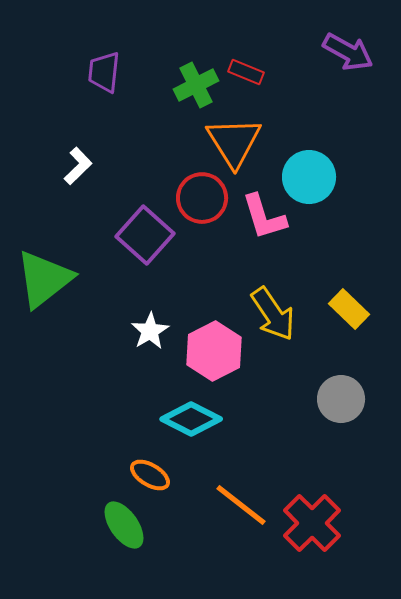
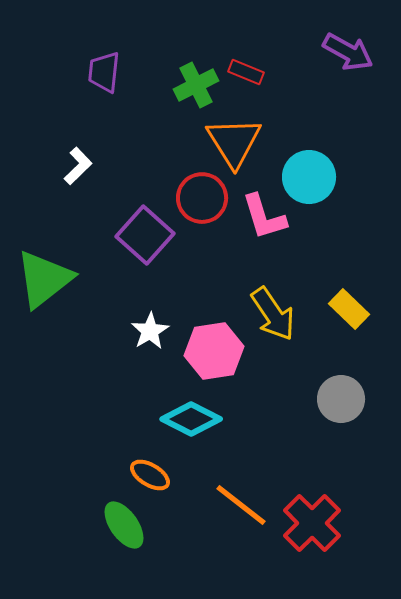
pink hexagon: rotated 18 degrees clockwise
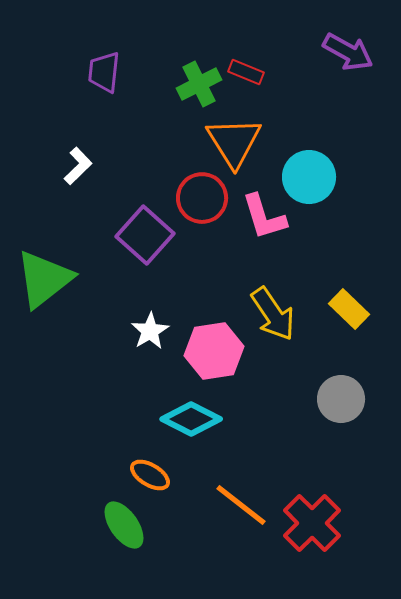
green cross: moved 3 px right, 1 px up
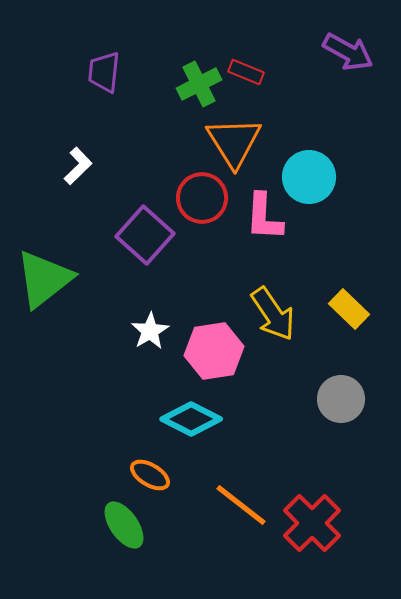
pink L-shape: rotated 20 degrees clockwise
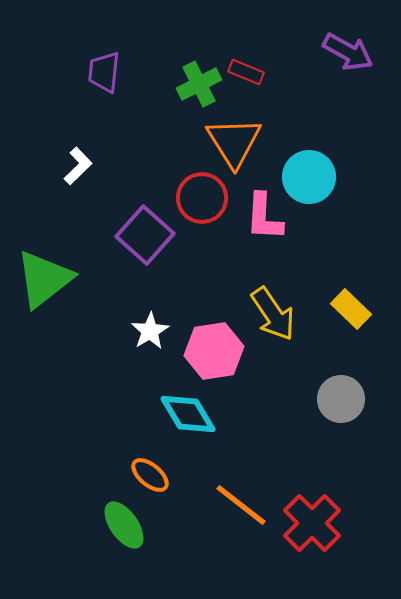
yellow rectangle: moved 2 px right
cyan diamond: moved 3 px left, 5 px up; rotated 32 degrees clockwise
orange ellipse: rotated 9 degrees clockwise
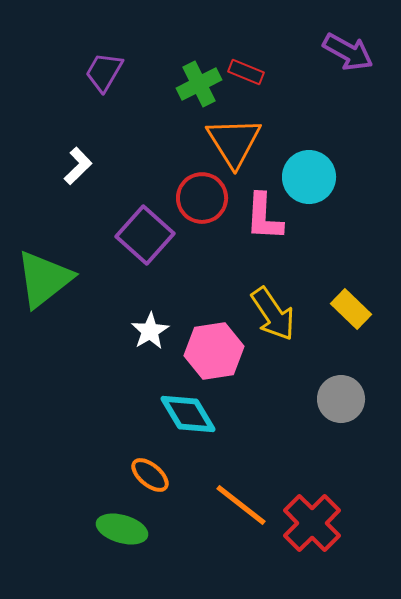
purple trapezoid: rotated 24 degrees clockwise
green ellipse: moved 2 px left, 4 px down; rotated 39 degrees counterclockwise
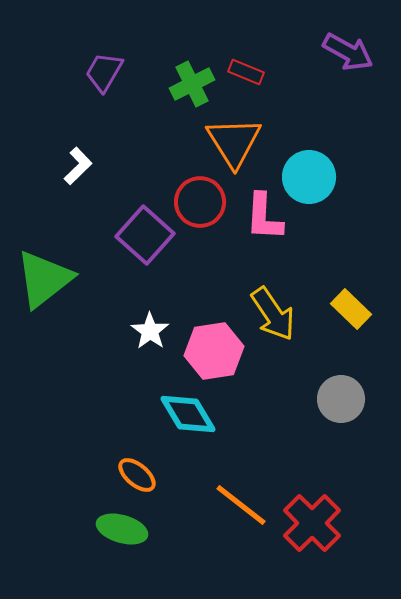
green cross: moved 7 px left
red circle: moved 2 px left, 4 px down
white star: rotated 6 degrees counterclockwise
orange ellipse: moved 13 px left
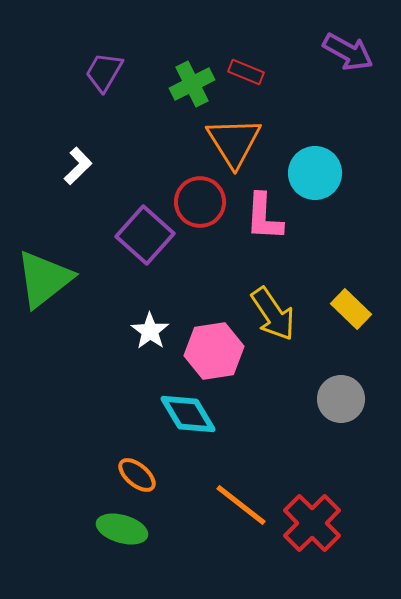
cyan circle: moved 6 px right, 4 px up
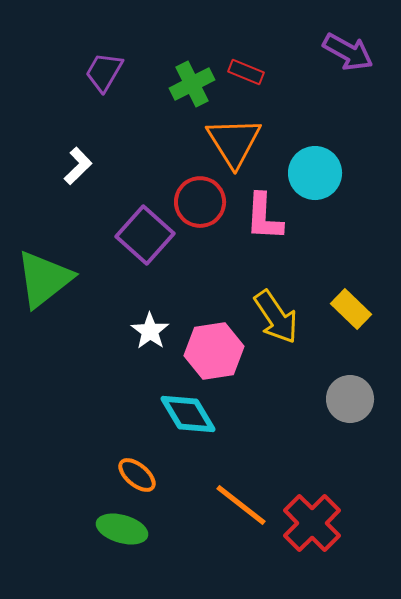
yellow arrow: moved 3 px right, 3 px down
gray circle: moved 9 px right
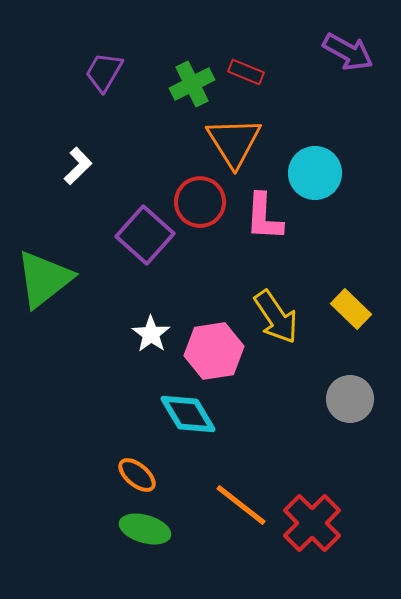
white star: moved 1 px right, 3 px down
green ellipse: moved 23 px right
